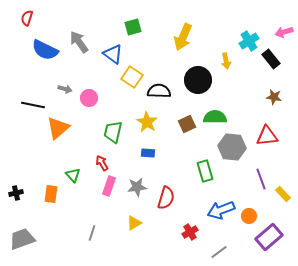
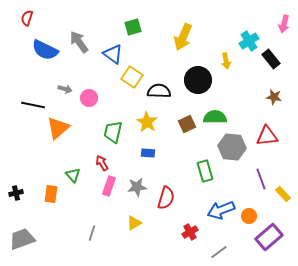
pink arrow at (284, 32): moved 8 px up; rotated 60 degrees counterclockwise
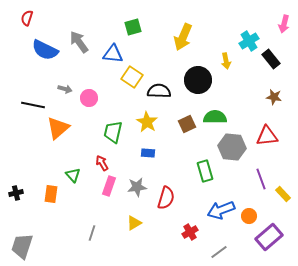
blue triangle at (113, 54): rotated 30 degrees counterclockwise
gray trapezoid at (22, 239): moved 7 px down; rotated 52 degrees counterclockwise
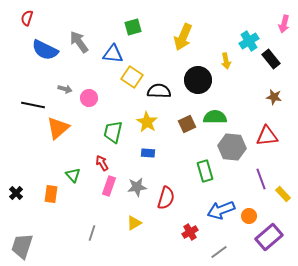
black cross at (16, 193): rotated 32 degrees counterclockwise
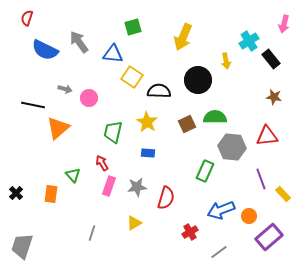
green rectangle at (205, 171): rotated 40 degrees clockwise
